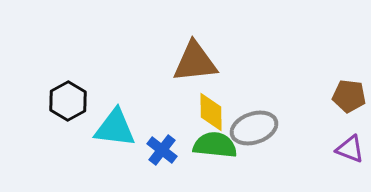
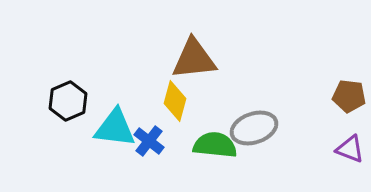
brown triangle: moved 1 px left, 3 px up
black hexagon: rotated 6 degrees clockwise
yellow diamond: moved 36 px left, 11 px up; rotated 15 degrees clockwise
blue cross: moved 13 px left, 9 px up
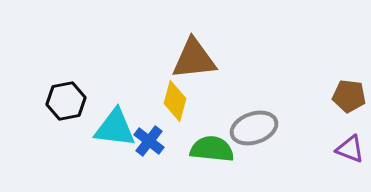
black hexagon: moved 2 px left; rotated 12 degrees clockwise
green semicircle: moved 3 px left, 4 px down
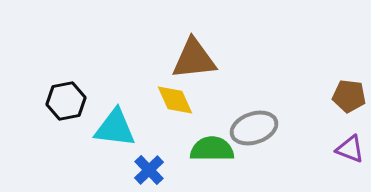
yellow diamond: moved 1 px up; rotated 39 degrees counterclockwise
blue cross: moved 29 px down; rotated 8 degrees clockwise
green semicircle: rotated 6 degrees counterclockwise
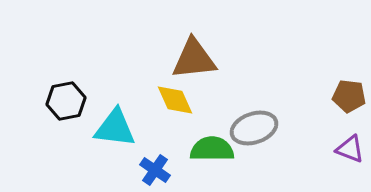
blue cross: moved 6 px right; rotated 12 degrees counterclockwise
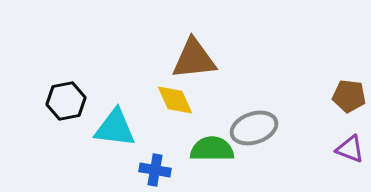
blue cross: rotated 24 degrees counterclockwise
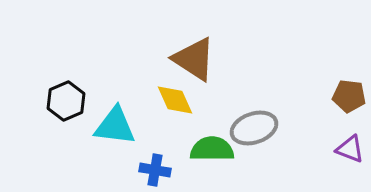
brown triangle: rotated 39 degrees clockwise
black hexagon: rotated 12 degrees counterclockwise
cyan triangle: moved 2 px up
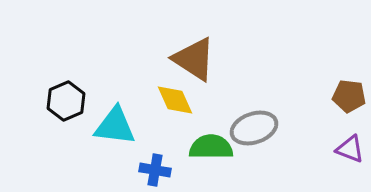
green semicircle: moved 1 px left, 2 px up
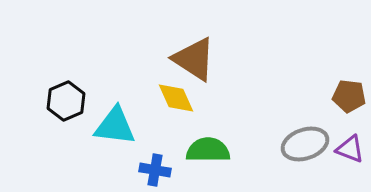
yellow diamond: moved 1 px right, 2 px up
gray ellipse: moved 51 px right, 16 px down
green semicircle: moved 3 px left, 3 px down
